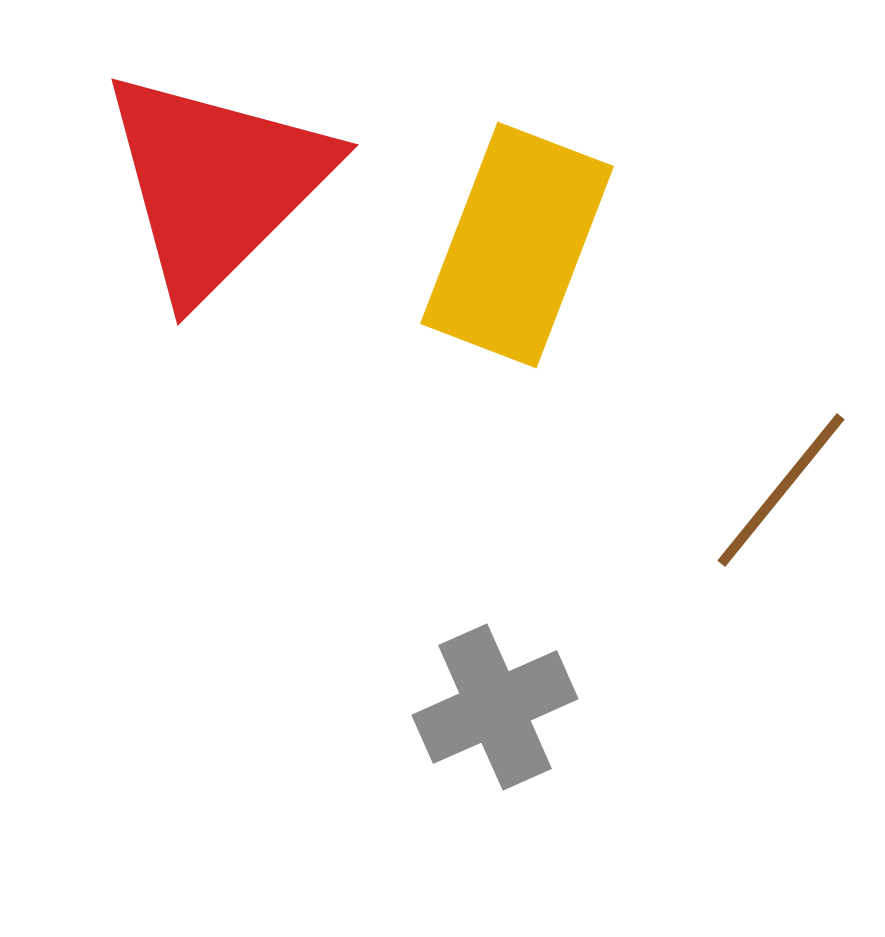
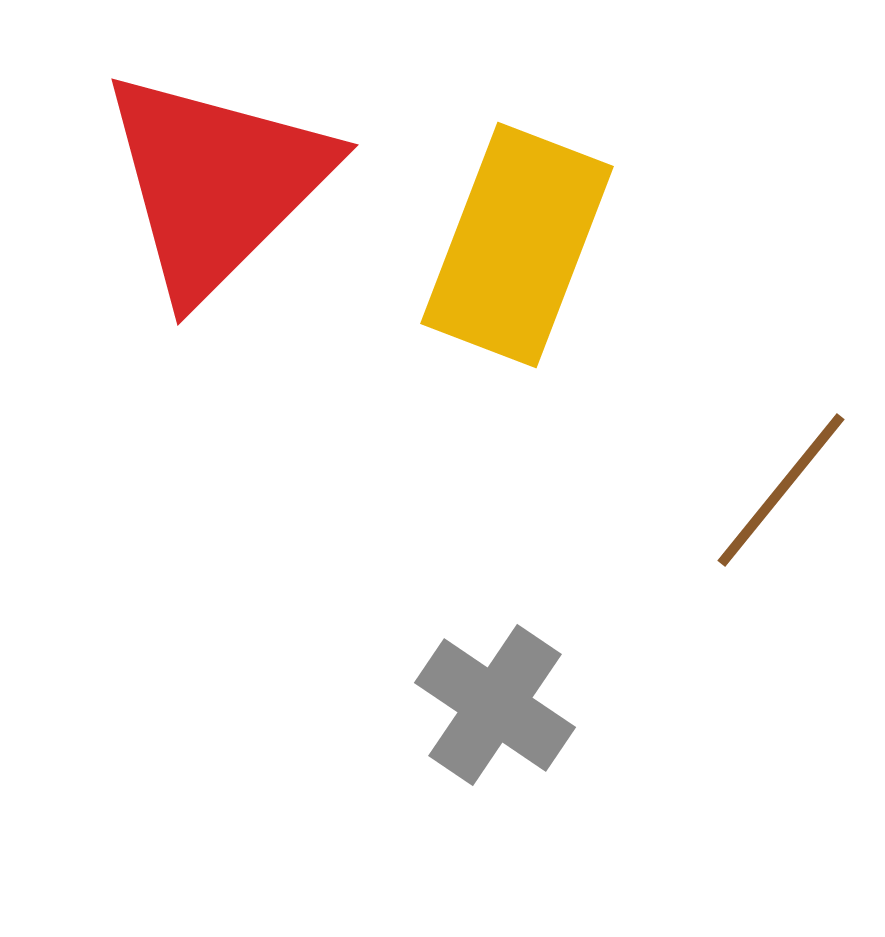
gray cross: moved 2 px up; rotated 32 degrees counterclockwise
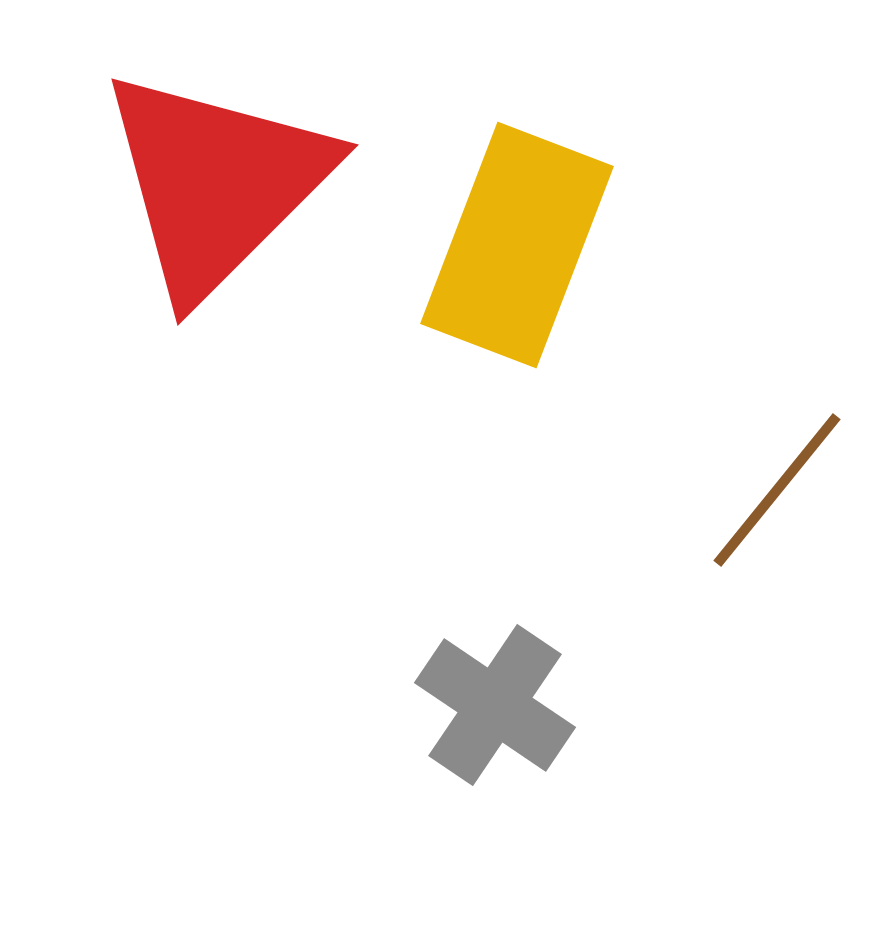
brown line: moved 4 px left
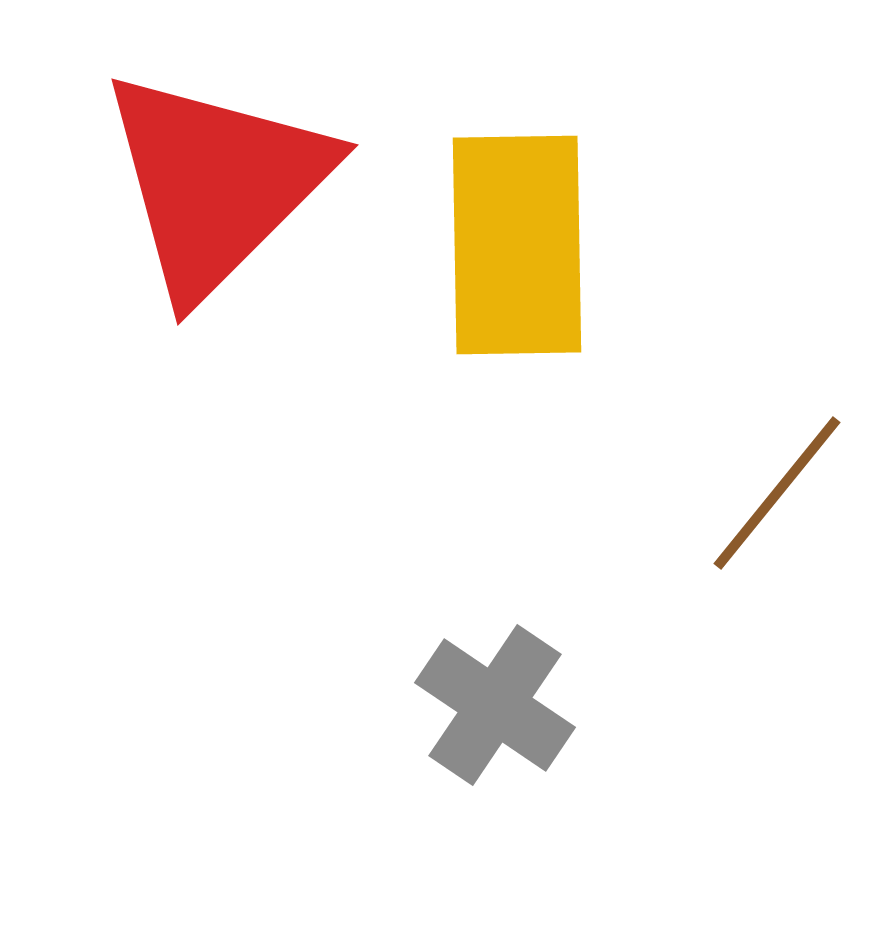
yellow rectangle: rotated 22 degrees counterclockwise
brown line: moved 3 px down
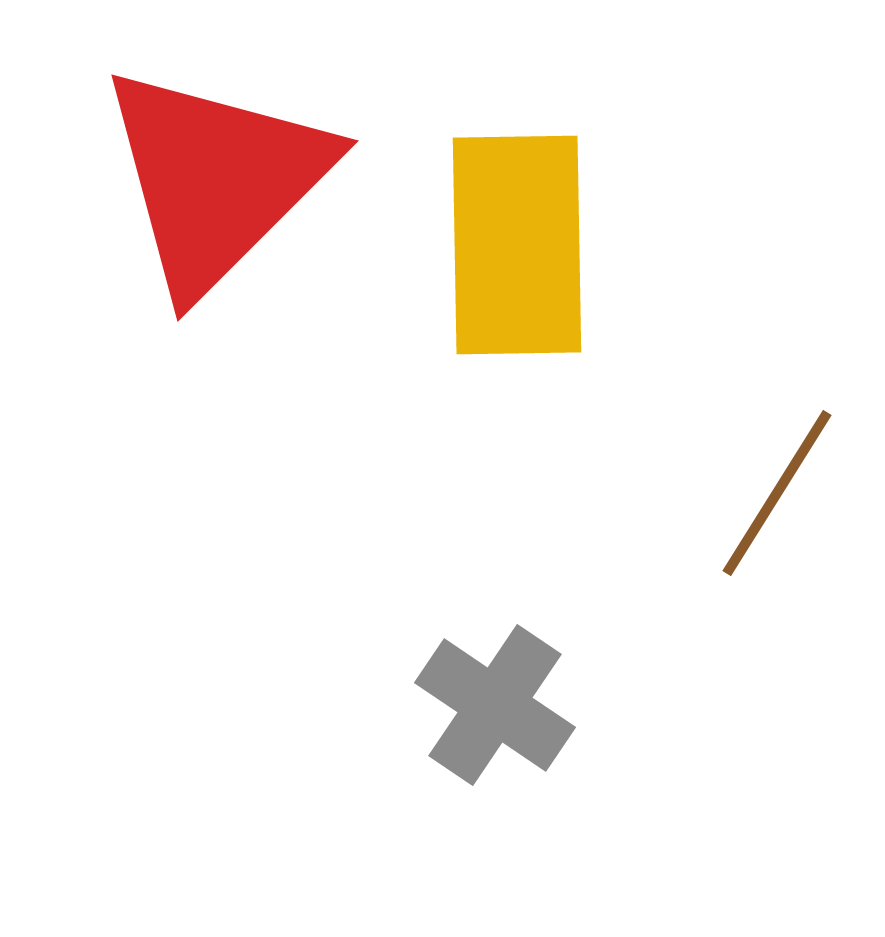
red triangle: moved 4 px up
brown line: rotated 7 degrees counterclockwise
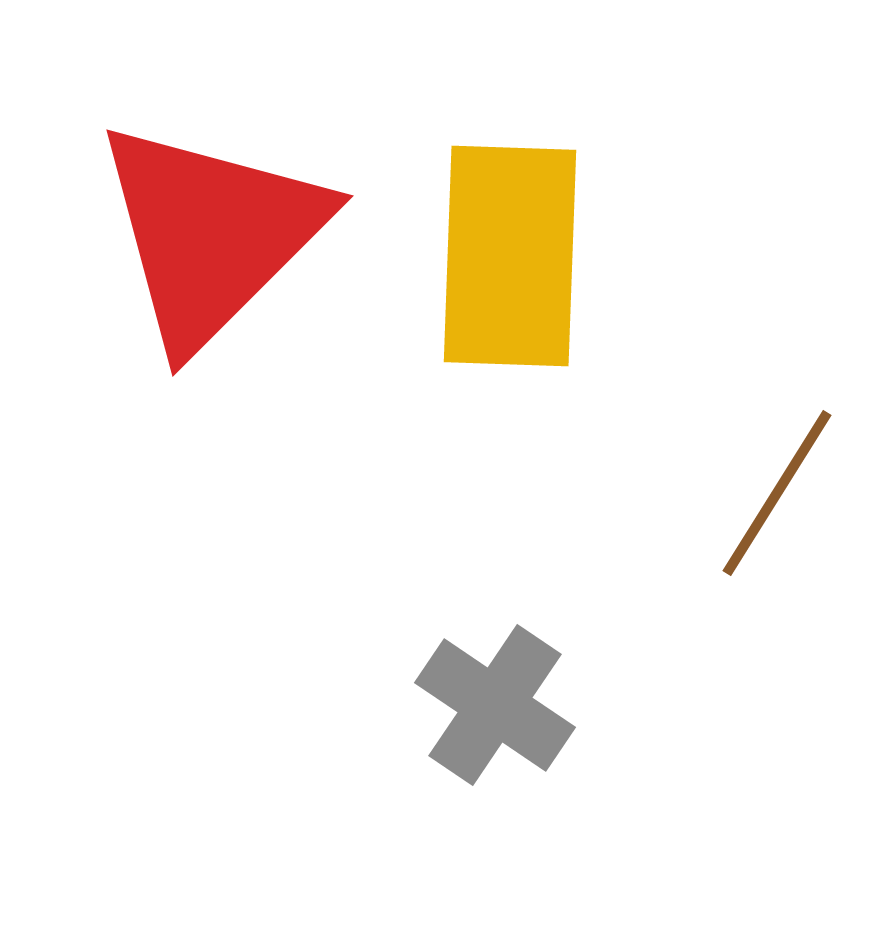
red triangle: moved 5 px left, 55 px down
yellow rectangle: moved 7 px left, 11 px down; rotated 3 degrees clockwise
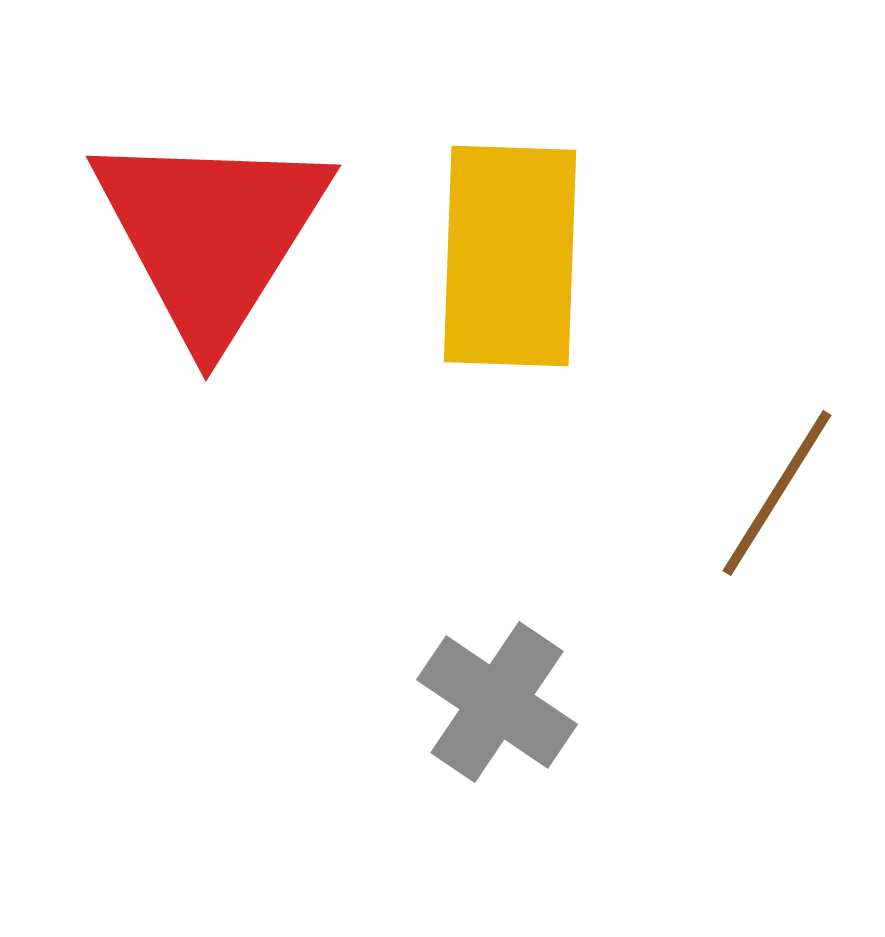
red triangle: rotated 13 degrees counterclockwise
gray cross: moved 2 px right, 3 px up
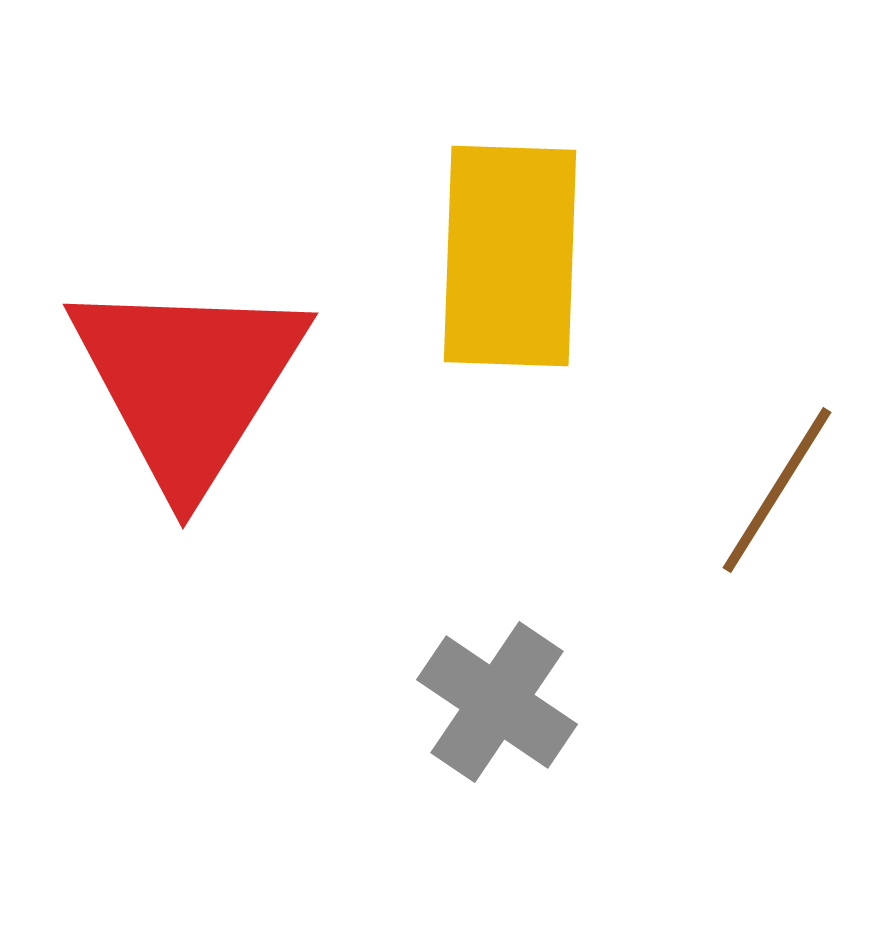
red triangle: moved 23 px left, 148 px down
brown line: moved 3 px up
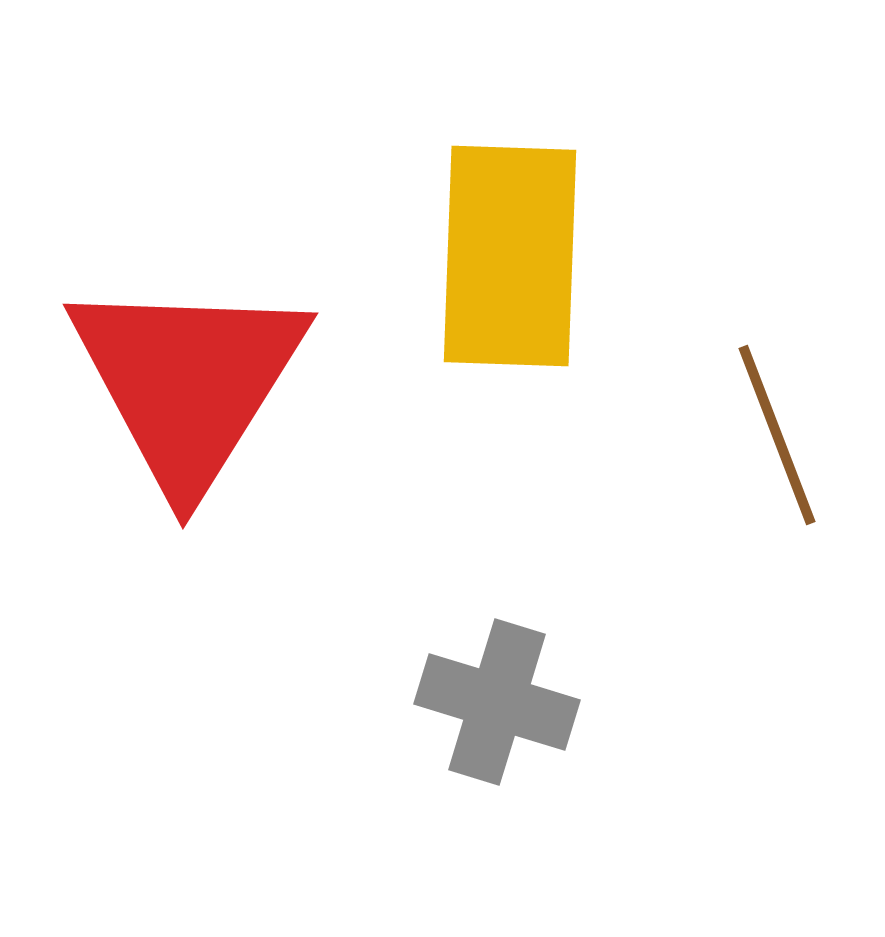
brown line: moved 55 px up; rotated 53 degrees counterclockwise
gray cross: rotated 17 degrees counterclockwise
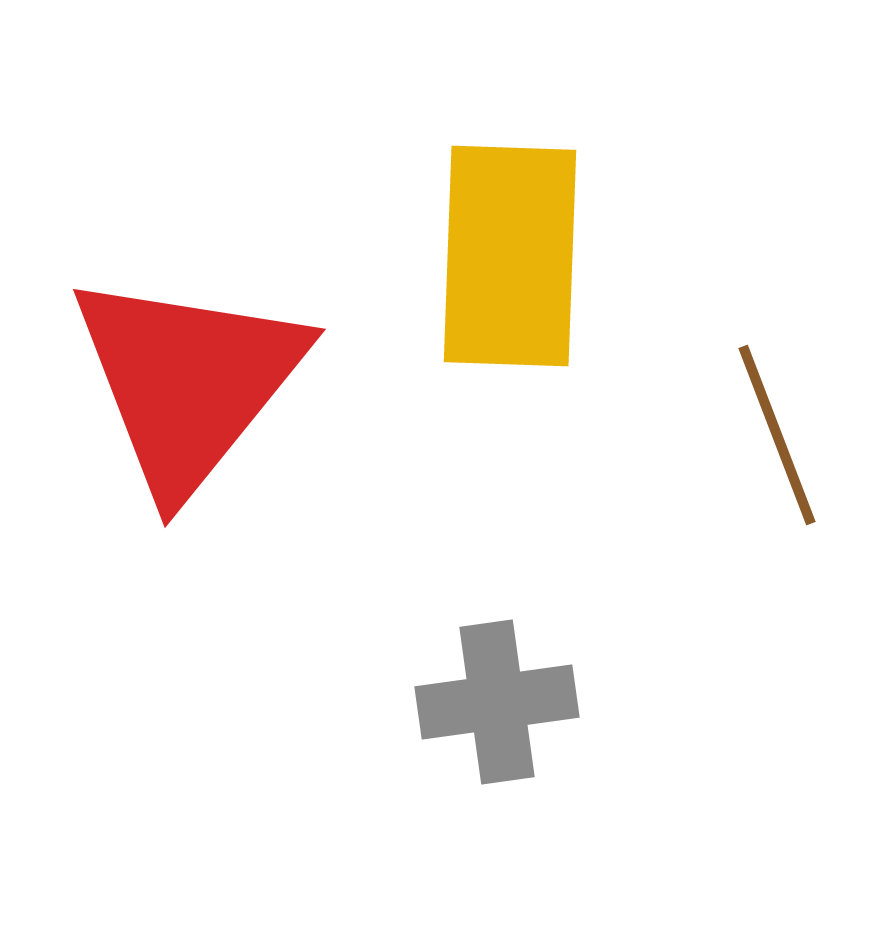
red triangle: rotated 7 degrees clockwise
gray cross: rotated 25 degrees counterclockwise
